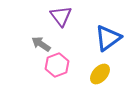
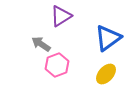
purple triangle: rotated 35 degrees clockwise
yellow ellipse: moved 6 px right
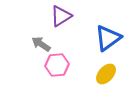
pink hexagon: rotated 15 degrees clockwise
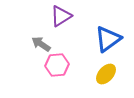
blue triangle: moved 1 px down
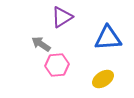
purple triangle: moved 1 px right, 1 px down
blue triangle: moved 1 px up; rotated 32 degrees clockwise
yellow ellipse: moved 3 px left, 5 px down; rotated 15 degrees clockwise
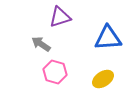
purple triangle: moved 2 px left; rotated 15 degrees clockwise
pink hexagon: moved 2 px left, 7 px down; rotated 20 degrees clockwise
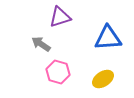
pink hexagon: moved 3 px right
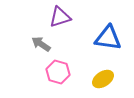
blue triangle: rotated 12 degrees clockwise
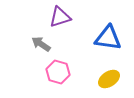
yellow ellipse: moved 6 px right
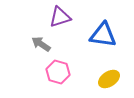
blue triangle: moved 5 px left, 3 px up
